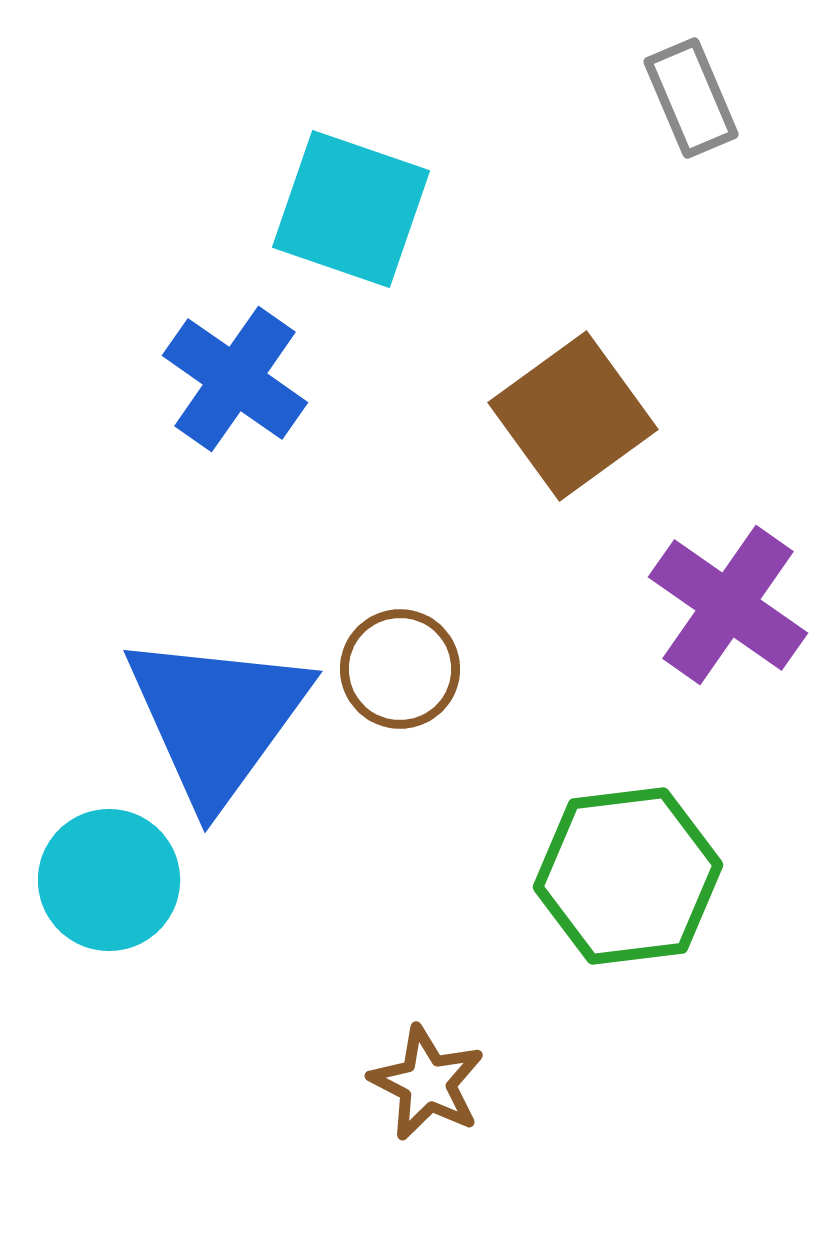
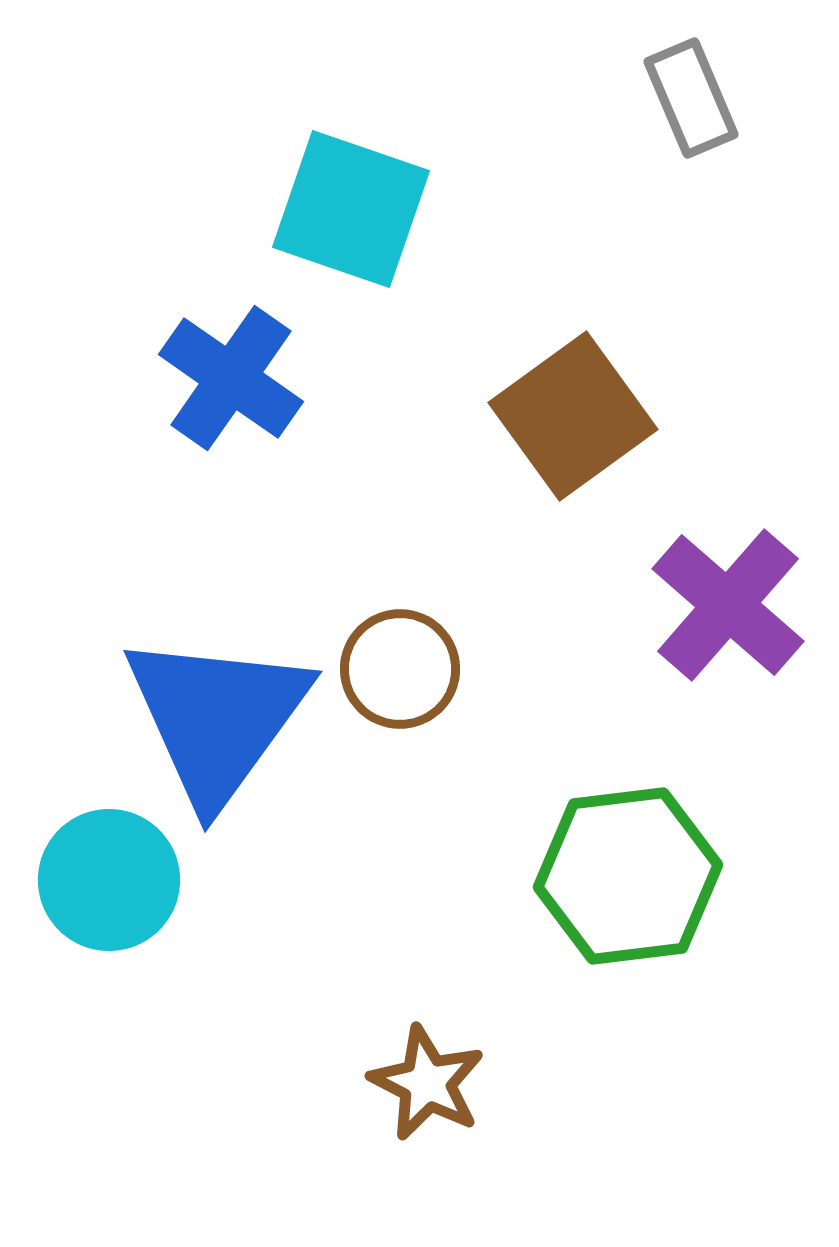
blue cross: moved 4 px left, 1 px up
purple cross: rotated 6 degrees clockwise
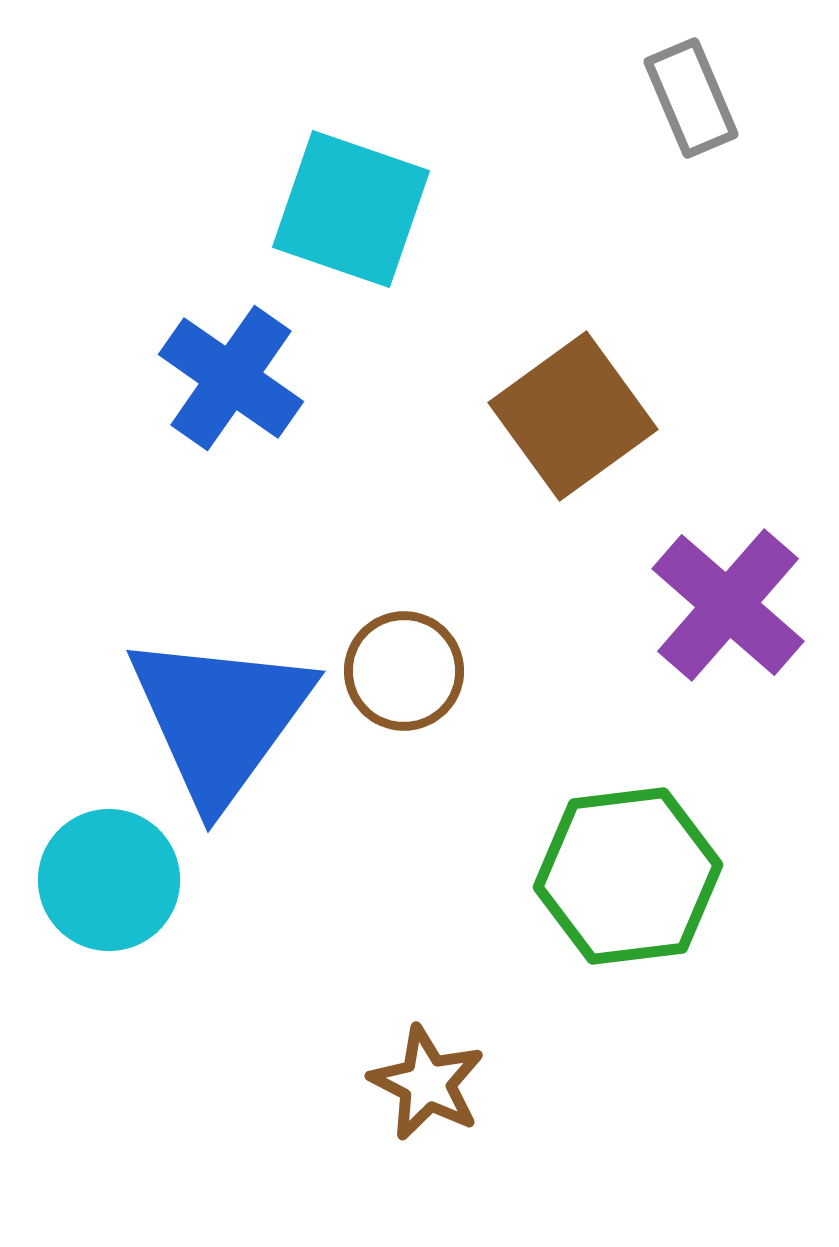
brown circle: moved 4 px right, 2 px down
blue triangle: moved 3 px right
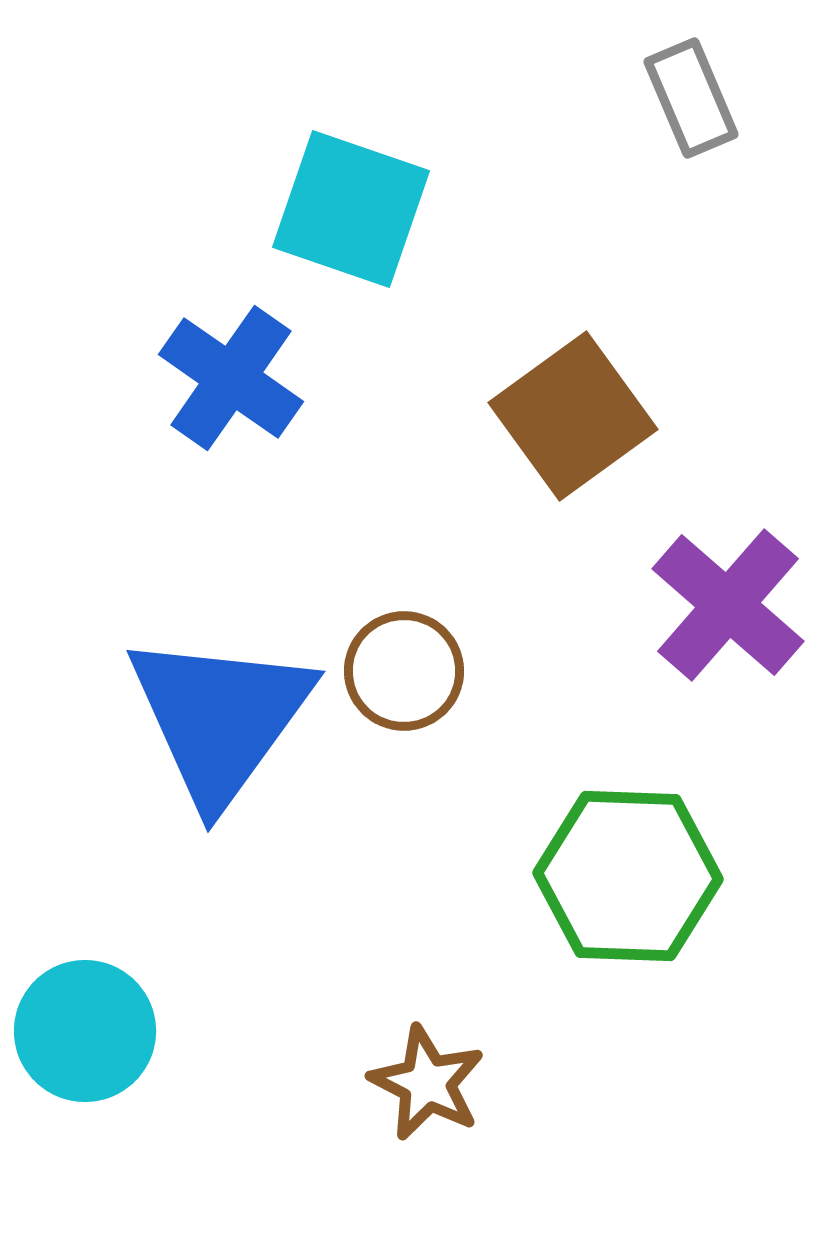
green hexagon: rotated 9 degrees clockwise
cyan circle: moved 24 px left, 151 px down
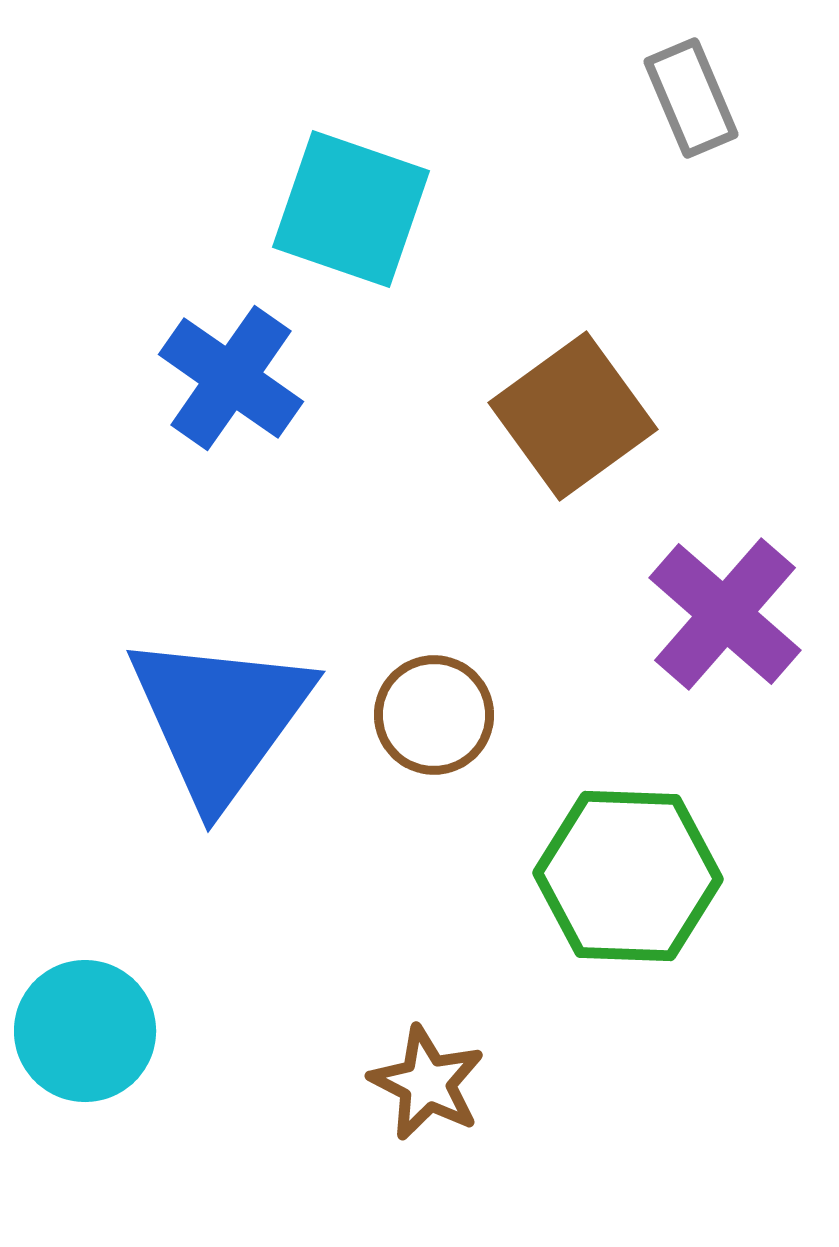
purple cross: moved 3 px left, 9 px down
brown circle: moved 30 px right, 44 px down
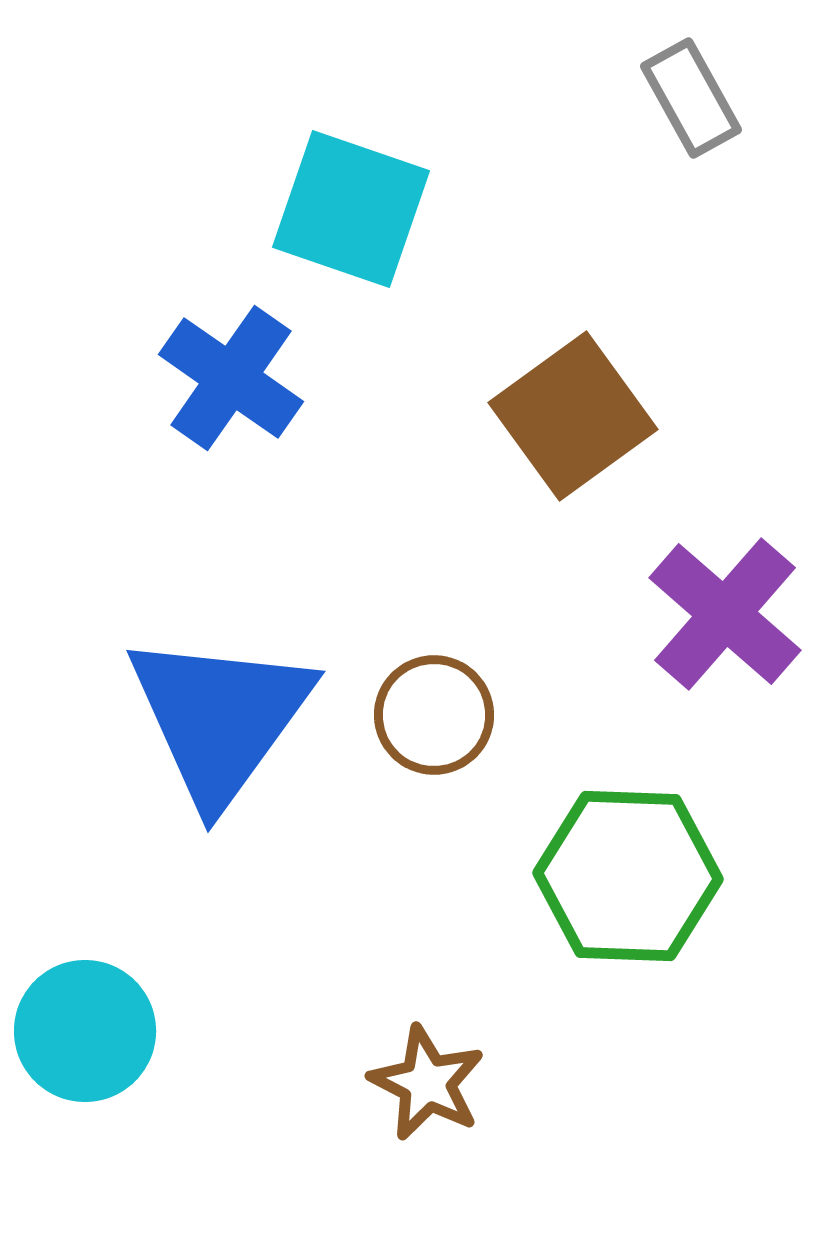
gray rectangle: rotated 6 degrees counterclockwise
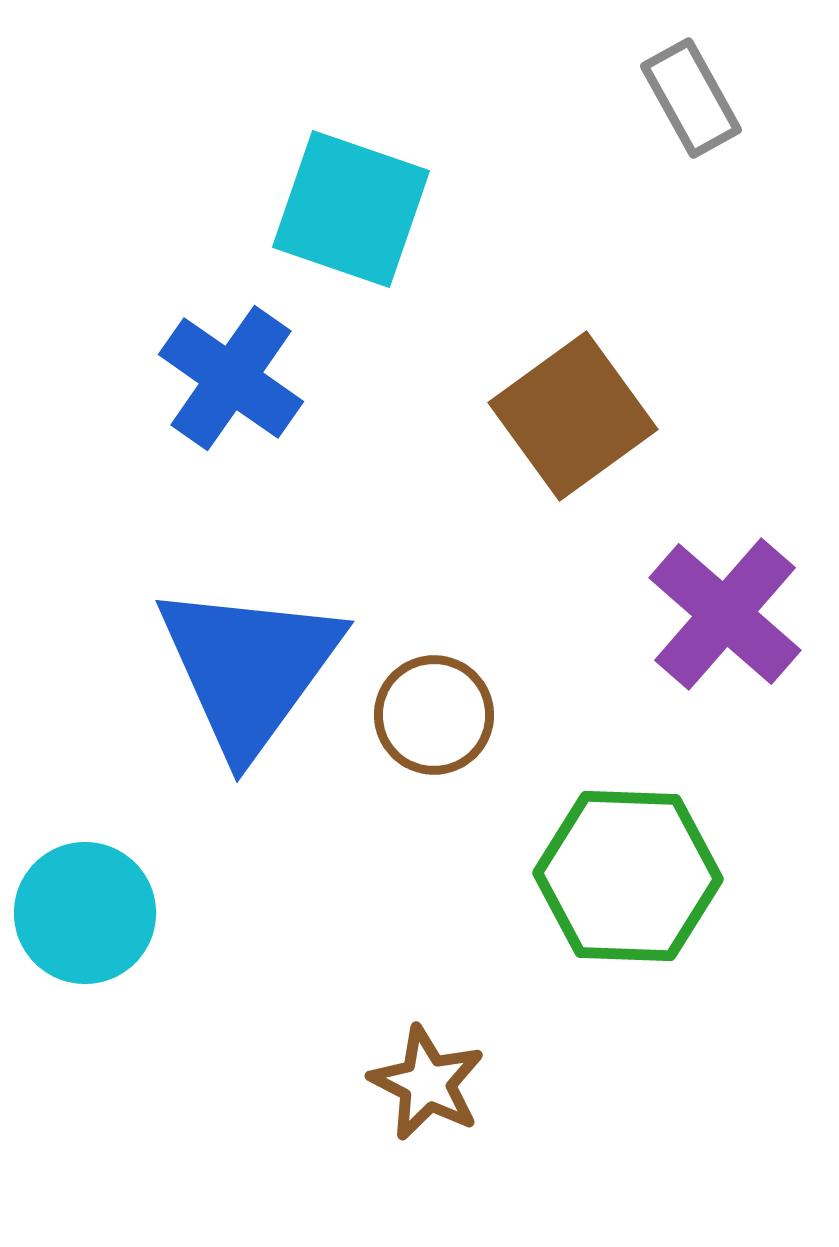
blue triangle: moved 29 px right, 50 px up
cyan circle: moved 118 px up
